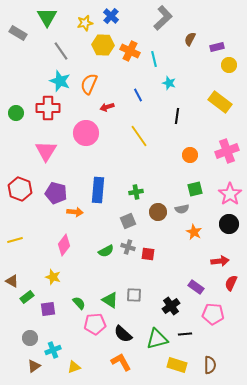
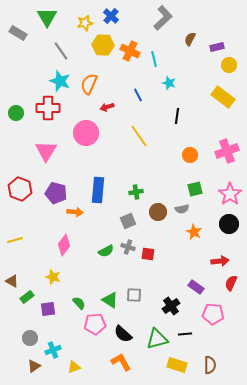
yellow rectangle at (220, 102): moved 3 px right, 5 px up
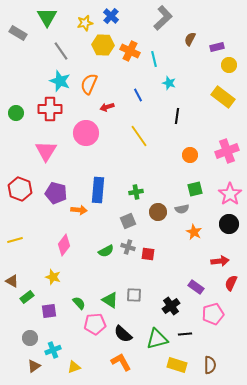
red cross at (48, 108): moved 2 px right, 1 px down
orange arrow at (75, 212): moved 4 px right, 2 px up
purple square at (48, 309): moved 1 px right, 2 px down
pink pentagon at (213, 314): rotated 20 degrees counterclockwise
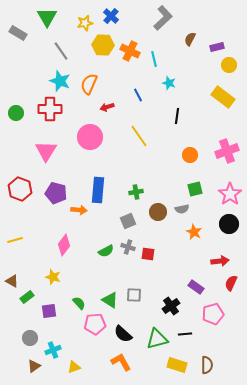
pink circle at (86, 133): moved 4 px right, 4 px down
brown semicircle at (210, 365): moved 3 px left
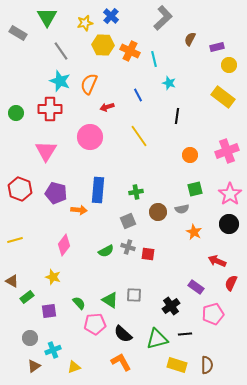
red arrow at (220, 261): moved 3 px left; rotated 150 degrees counterclockwise
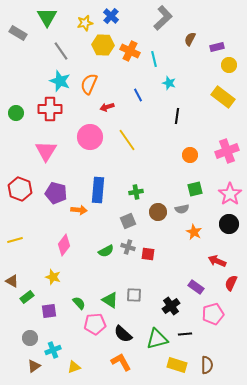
yellow line at (139, 136): moved 12 px left, 4 px down
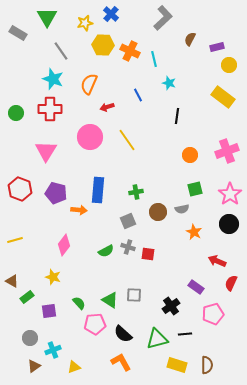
blue cross at (111, 16): moved 2 px up
cyan star at (60, 81): moved 7 px left, 2 px up
